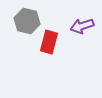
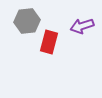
gray hexagon: rotated 20 degrees counterclockwise
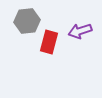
purple arrow: moved 2 px left, 5 px down
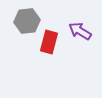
purple arrow: rotated 50 degrees clockwise
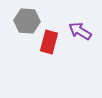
gray hexagon: rotated 10 degrees clockwise
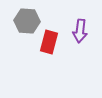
purple arrow: rotated 115 degrees counterclockwise
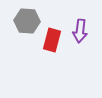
red rectangle: moved 3 px right, 2 px up
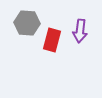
gray hexagon: moved 2 px down
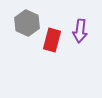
gray hexagon: rotated 20 degrees clockwise
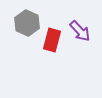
purple arrow: rotated 50 degrees counterclockwise
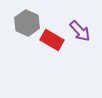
red rectangle: rotated 75 degrees counterclockwise
